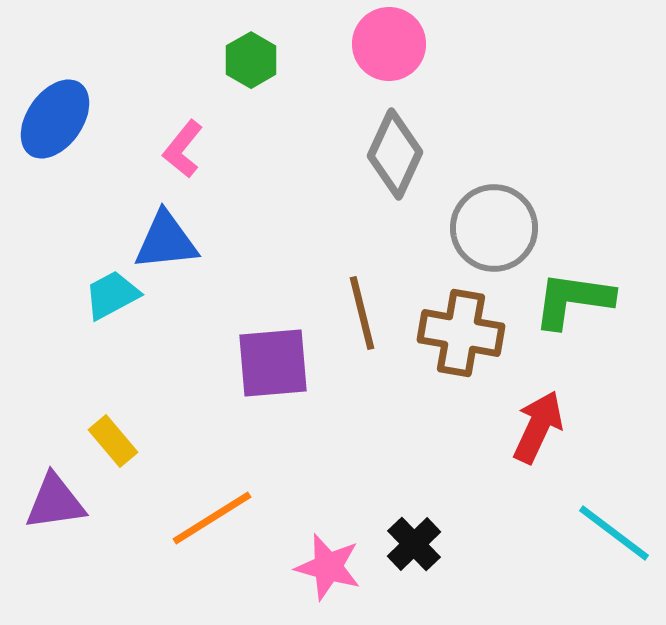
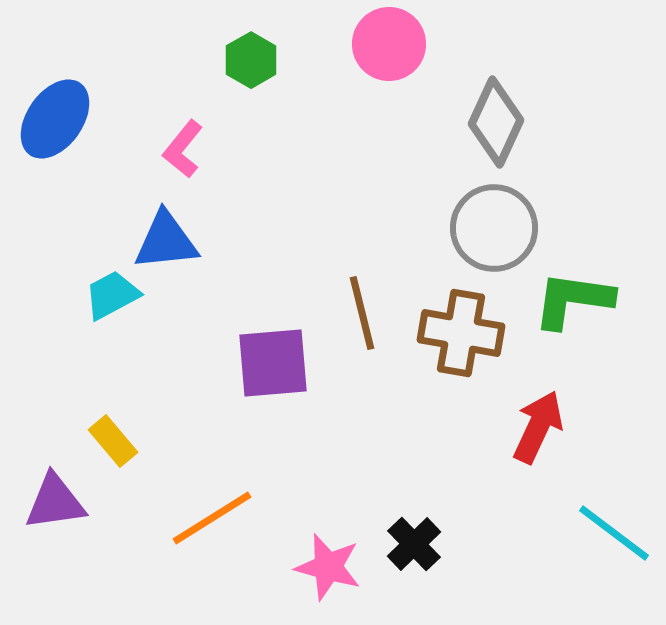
gray diamond: moved 101 px right, 32 px up
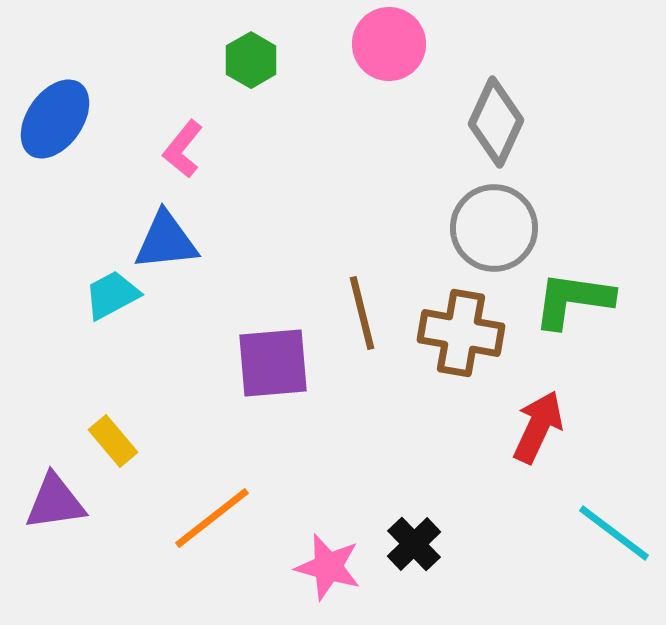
orange line: rotated 6 degrees counterclockwise
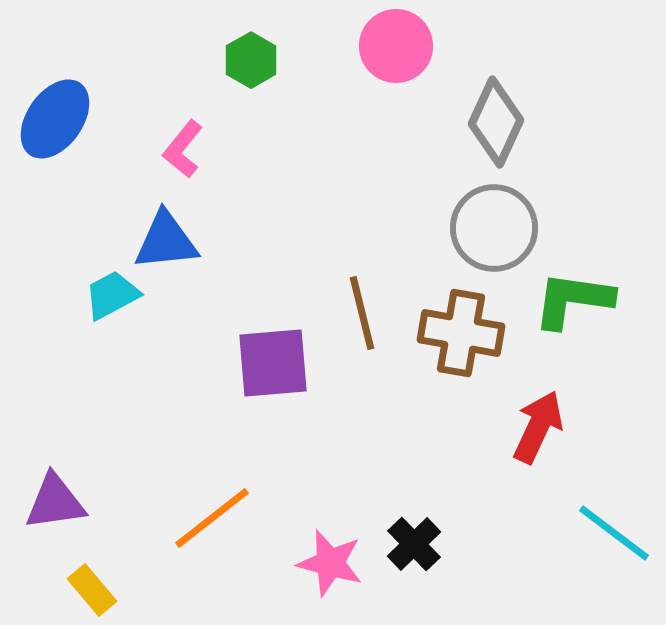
pink circle: moved 7 px right, 2 px down
yellow rectangle: moved 21 px left, 149 px down
pink star: moved 2 px right, 4 px up
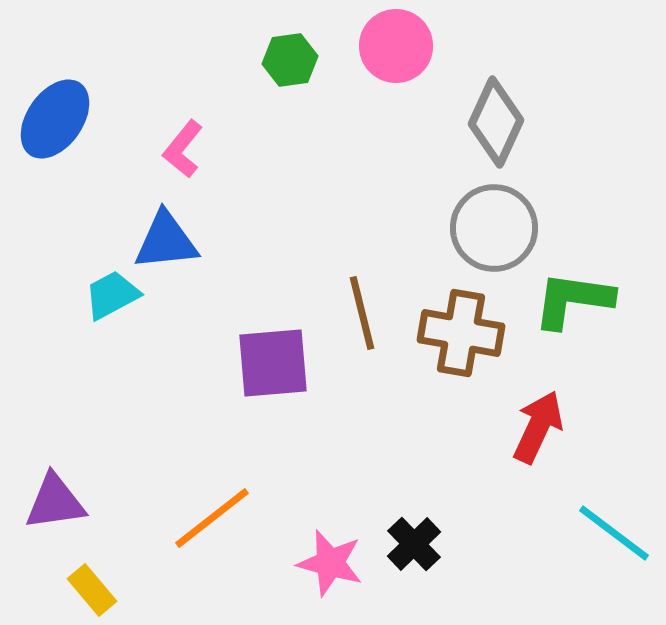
green hexagon: moved 39 px right; rotated 22 degrees clockwise
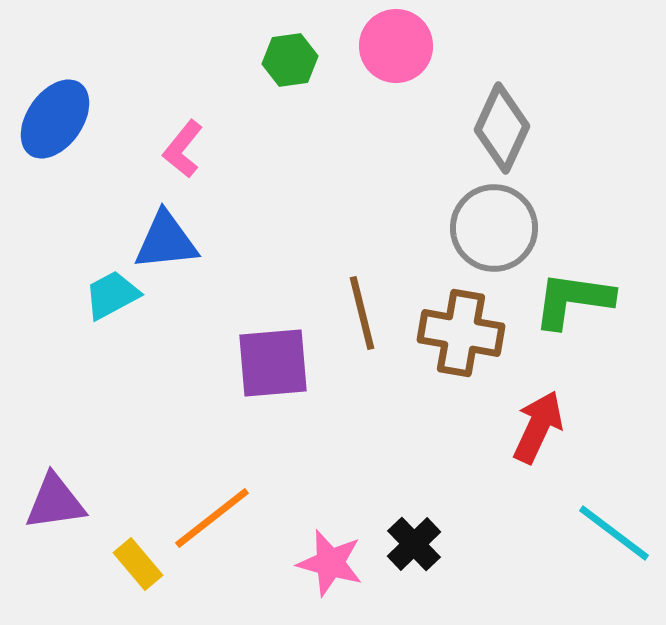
gray diamond: moved 6 px right, 6 px down
yellow rectangle: moved 46 px right, 26 px up
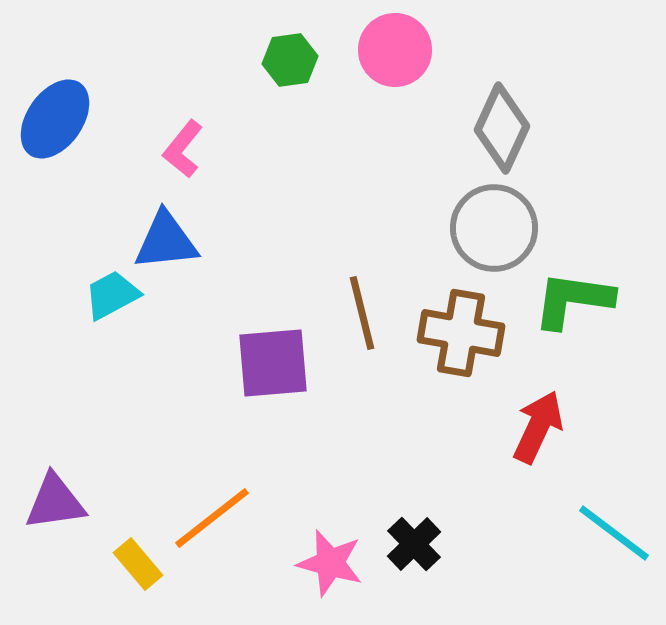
pink circle: moved 1 px left, 4 px down
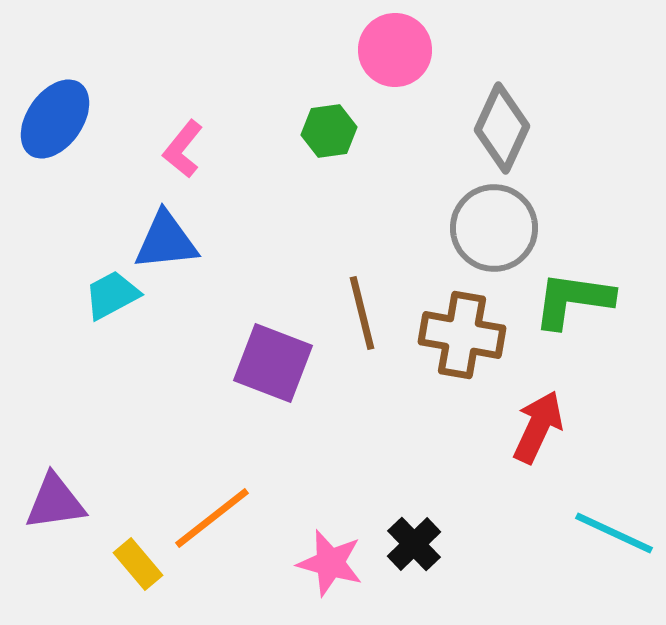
green hexagon: moved 39 px right, 71 px down
brown cross: moved 1 px right, 2 px down
purple square: rotated 26 degrees clockwise
cyan line: rotated 12 degrees counterclockwise
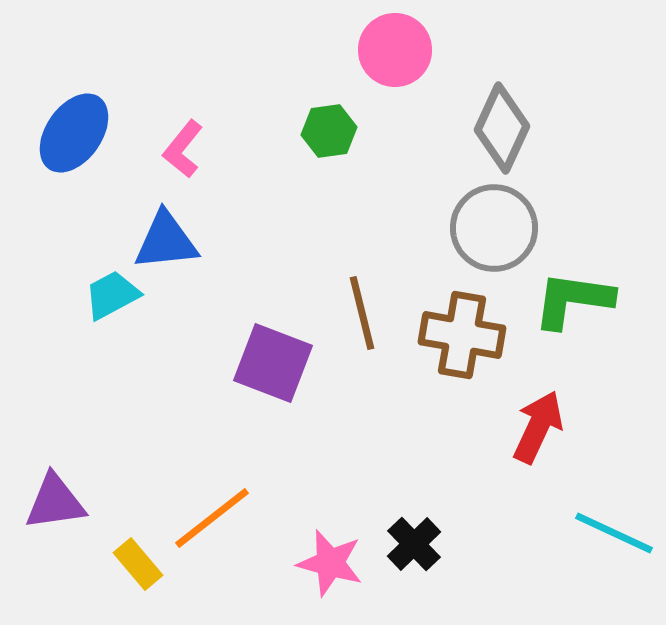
blue ellipse: moved 19 px right, 14 px down
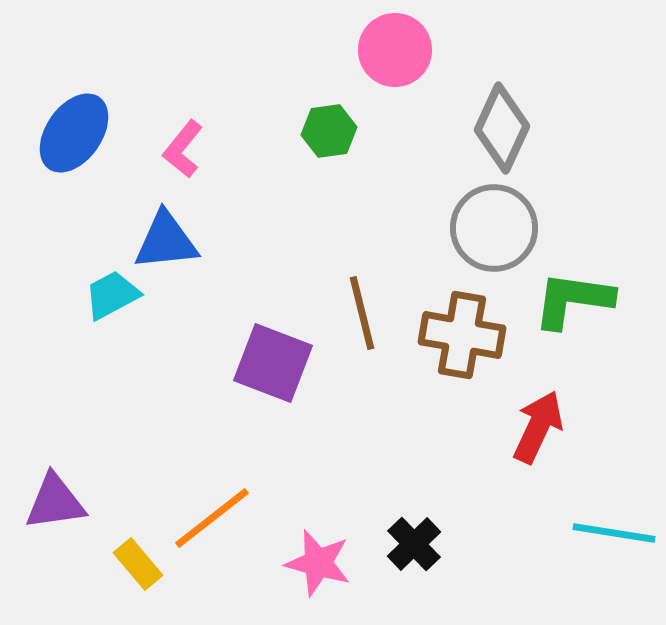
cyan line: rotated 16 degrees counterclockwise
pink star: moved 12 px left
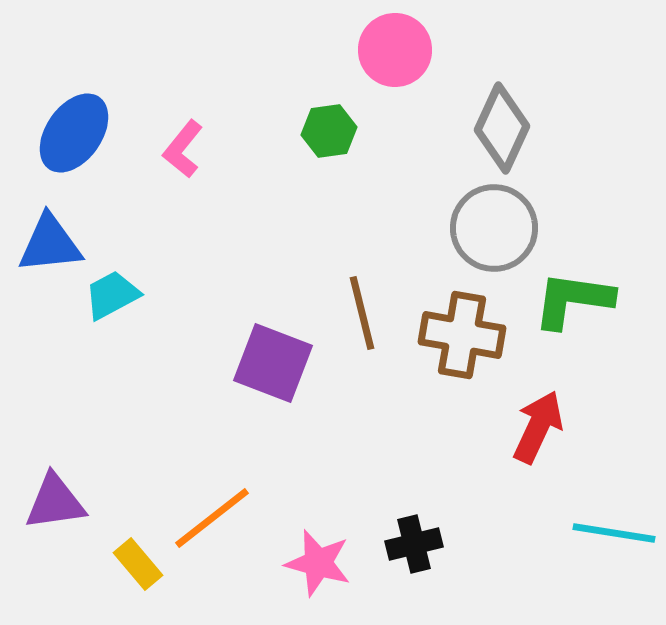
blue triangle: moved 116 px left, 3 px down
black cross: rotated 30 degrees clockwise
